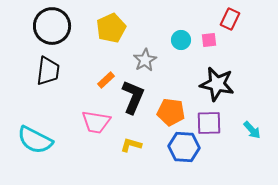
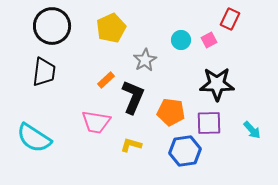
pink square: rotated 21 degrees counterclockwise
black trapezoid: moved 4 px left, 1 px down
black star: rotated 12 degrees counterclockwise
cyan semicircle: moved 1 px left, 2 px up; rotated 6 degrees clockwise
blue hexagon: moved 1 px right, 4 px down; rotated 12 degrees counterclockwise
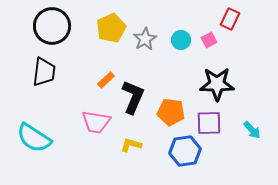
gray star: moved 21 px up
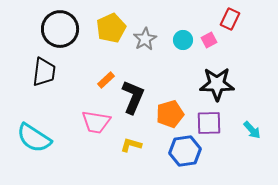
black circle: moved 8 px right, 3 px down
cyan circle: moved 2 px right
orange pentagon: moved 1 px left, 2 px down; rotated 24 degrees counterclockwise
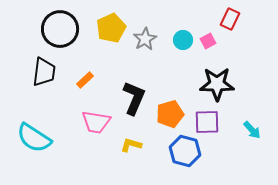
pink square: moved 1 px left, 1 px down
orange rectangle: moved 21 px left
black L-shape: moved 1 px right, 1 px down
purple square: moved 2 px left, 1 px up
blue hexagon: rotated 24 degrees clockwise
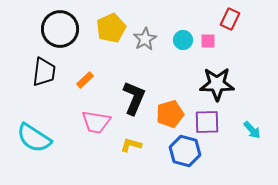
pink square: rotated 28 degrees clockwise
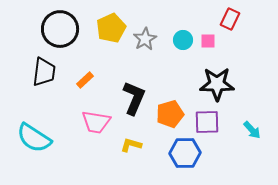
blue hexagon: moved 2 px down; rotated 16 degrees counterclockwise
